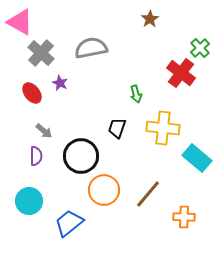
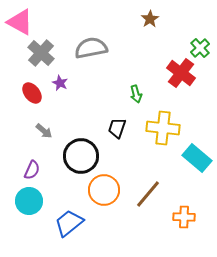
purple semicircle: moved 4 px left, 14 px down; rotated 24 degrees clockwise
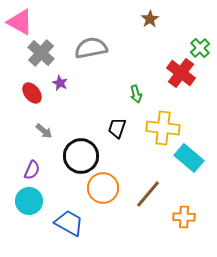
cyan rectangle: moved 8 px left
orange circle: moved 1 px left, 2 px up
blue trapezoid: rotated 68 degrees clockwise
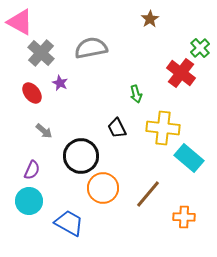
black trapezoid: rotated 45 degrees counterclockwise
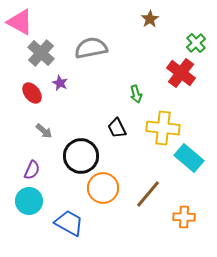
green cross: moved 4 px left, 5 px up
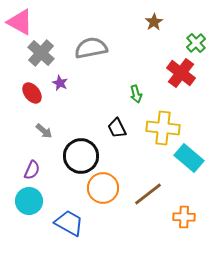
brown star: moved 4 px right, 3 px down
brown line: rotated 12 degrees clockwise
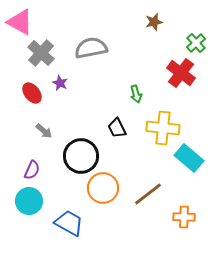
brown star: rotated 18 degrees clockwise
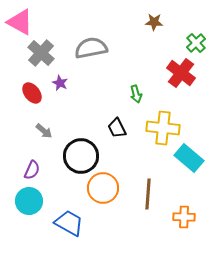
brown star: rotated 18 degrees clockwise
brown line: rotated 48 degrees counterclockwise
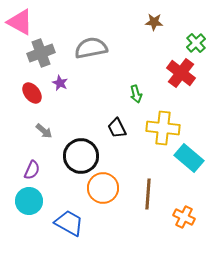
gray cross: rotated 28 degrees clockwise
orange cross: rotated 25 degrees clockwise
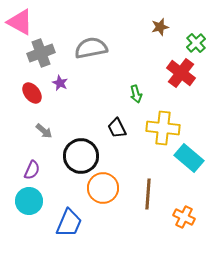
brown star: moved 6 px right, 5 px down; rotated 18 degrees counterclockwise
blue trapezoid: rotated 84 degrees clockwise
